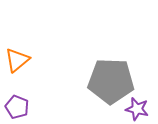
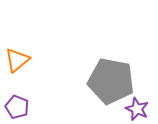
gray pentagon: rotated 9 degrees clockwise
purple star: rotated 10 degrees clockwise
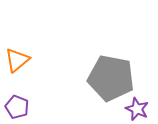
gray pentagon: moved 3 px up
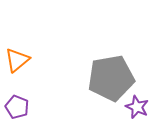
gray pentagon: rotated 21 degrees counterclockwise
purple star: moved 2 px up
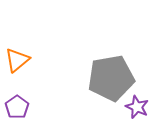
purple pentagon: rotated 15 degrees clockwise
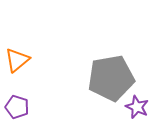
purple pentagon: rotated 20 degrees counterclockwise
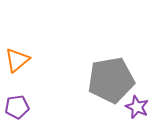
gray pentagon: moved 2 px down
purple pentagon: rotated 25 degrees counterclockwise
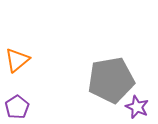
purple pentagon: rotated 25 degrees counterclockwise
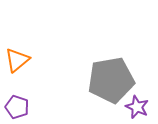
purple pentagon: rotated 20 degrees counterclockwise
